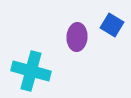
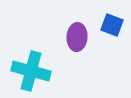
blue square: rotated 10 degrees counterclockwise
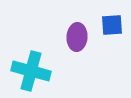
blue square: rotated 25 degrees counterclockwise
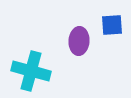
purple ellipse: moved 2 px right, 4 px down
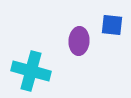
blue square: rotated 10 degrees clockwise
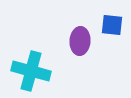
purple ellipse: moved 1 px right
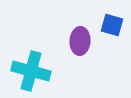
blue square: rotated 10 degrees clockwise
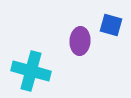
blue square: moved 1 px left
